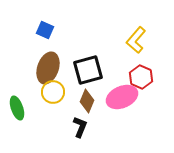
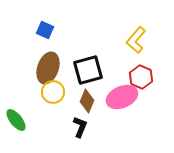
green ellipse: moved 1 px left, 12 px down; rotated 20 degrees counterclockwise
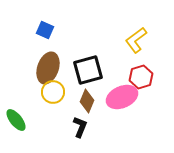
yellow L-shape: rotated 12 degrees clockwise
red hexagon: rotated 20 degrees clockwise
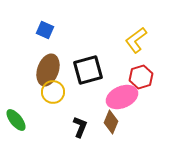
brown ellipse: moved 2 px down
brown diamond: moved 24 px right, 21 px down
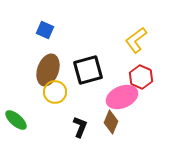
red hexagon: rotated 20 degrees counterclockwise
yellow circle: moved 2 px right
green ellipse: rotated 10 degrees counterclockwise
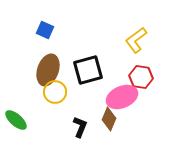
red hexagon: rotated 15 degrees counterclockwise
brown diamond: moved 2 px left, 3 px up
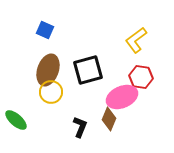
yellow circle: moved 4 px left
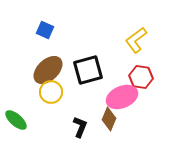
brown ellipse: rotated 28 degrees clockwise
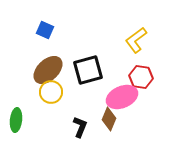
green ellipse: rotated 55 degrees clockwise
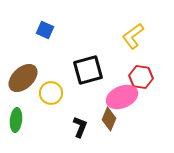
yellow L-shape: moved 3 px left, 4 px up
brown ellipse: moved 25 px left, 8 px down
yellow circle: moved 1 px down
